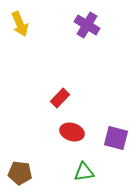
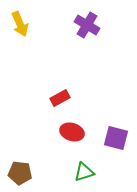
red rectangle: rotated 18 degrees clockwise
green triangle: rotated 10 degrees counterclockwise
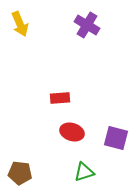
red rectangle: rotated 24 degrees clockwise
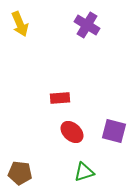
red ellipse: rotated 25 degrees clockwise
purple square: moved 2 px left, 7 px up
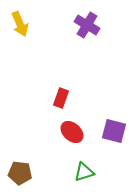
red rectangle: moved 1 px right; rotated 66 degrees counterclockwise
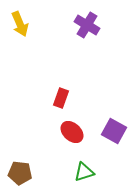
purple square: rotated 15 degrees clockwise
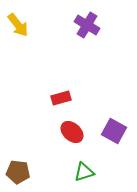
yellow arrow: moved 2 px left, 1 px down; rotated 15 degrees counterclockwise
red rectangle: rotated 54 degrees clockwise
brown pentagon: moved 2 px left, 1 px up
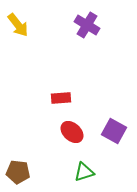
red rectangle: rotated 12 degrees clockwise
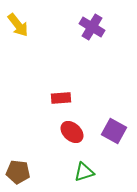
purple cross: moved 5 px right, 2 px down
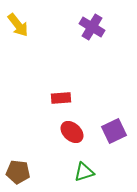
purple square: rotated 35 degrees clockwise
